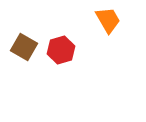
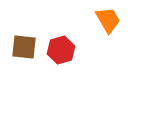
brown square: rotated 24 degrees counterclockwise
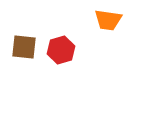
orange trapezoid: rotated 128 degrees clockwise
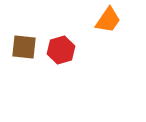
orange trapezoid: rotated 64 degrees counterclockwise
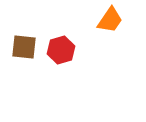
orange trapezoid: moved 2 px right
